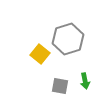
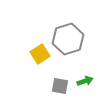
yellow square: rotated 18 degrees clockwise
green arrow: rotated 98 degrees counterclockwise
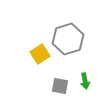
green arrow: rotated 98 degrees clockwise
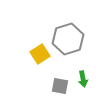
green arrow: moved 2 px left, 2 px up
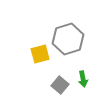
yellow square: rotated 18 degrees clockwise
gray square: moved 1 px up; rotated 30 degrees clockwise
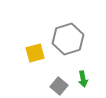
yellow square: moved 5 px left, 1 px up
gray square: moved 1 px left, 1 px down
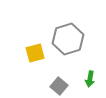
green arrow: moved 7 px right; rotated 21 degrees clockwise
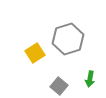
yellow square: rotated 18 degrees counterclockwise
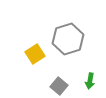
yellow square: moved 1 px down
green arrow: moved 2 px down
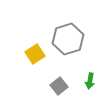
gray square: rotated 12 degrees clockwise
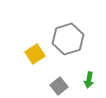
green arrow: moved 1 px left, 1 px up
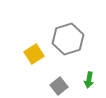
yellow square: moved 1 px left
